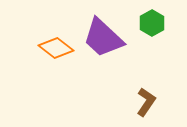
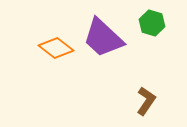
green hexagon: rotated 15 degrees counterclockwise
brown L-shape: moved 1 px up
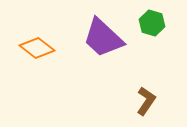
orange diamond: moved 19 px left
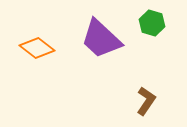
purple trapezoid: moved 2 px left, 1 px down
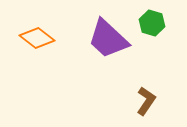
purple trapezoid: moved 7 px right
orange diamond: moved 10 px up
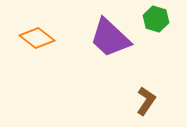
green hexagon: moved 4 px right, 4 px up
purple trapezoid: moved 2 px right, 1 px up
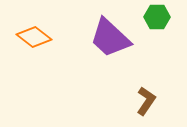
green hexagon: moved 1 px right, 2 px up; rotated 15 degrees counterclockwise
orange diamond: moved 3 px left, 1 px up
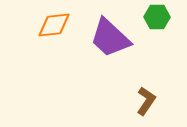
orange diamond: moved 20 px right, 12 px up; rotated 44 degrees counterclockwise
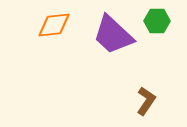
green hexagon: moved 4 px down
purple trapezoid: moved 3 px right, 3 px up
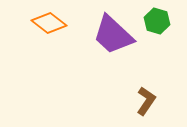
green hexagon: rotated 15 degrees clockwise
orange diamond: moved 5 px left, 2 px up; rotated 44 degrees clockwise
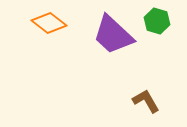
brown L-shape: rotated 64 degrees counterclockwise
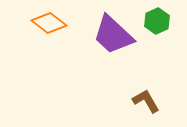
green hexagon: rotated 20 degrees clockwise
